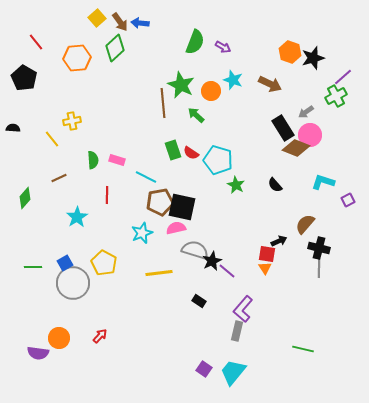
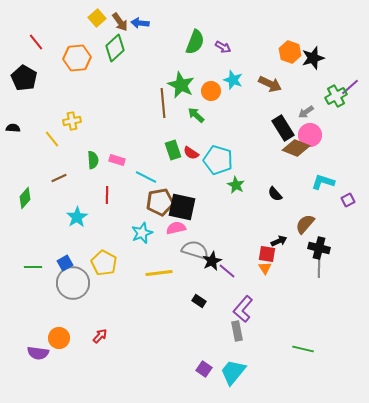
purple line at (343, 77): moved 7 px right, 10 px down
black semicircle at (275, 185): moved 9 px down
gray rectangle at (237, 331): rotated 24 degrees counterclockwise
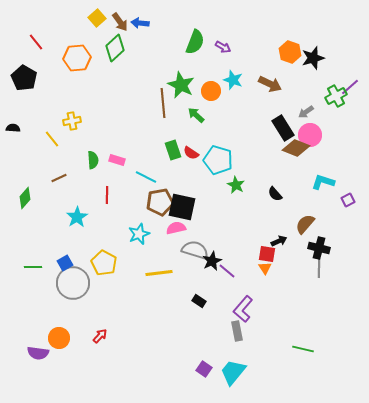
cyan star at (142, 233): moved 3 px left, 1 px down
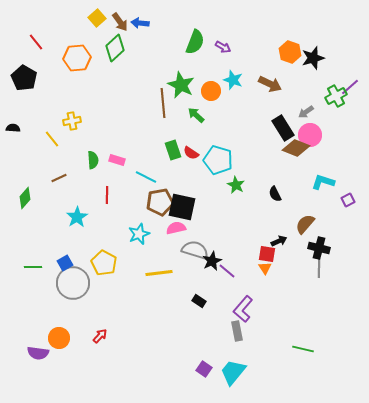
black semicircle at (275, 194): rotated 14 degrees clockwise
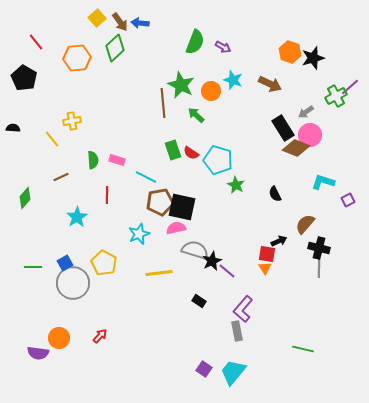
brown line at (59, 178): moved 2 px right, 1 px up
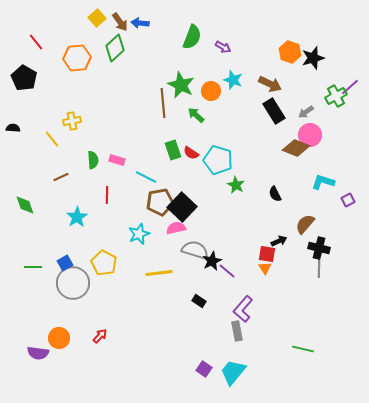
green semicircle at (195, 42): moved 3 px left, 5 px up
black rectangle at (283, 128): moved 9 px left, 17 px up
green diamond at (25, 198): moved 7 px down; rotated 60 degrees counterclockwise
black square at (182, 207): rotated 32 degrees clockwise
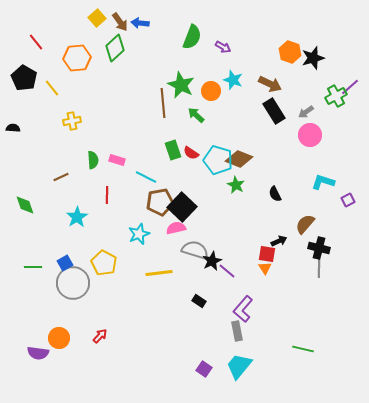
yellow line at (52, 139): moved 51 px up
brown diamond at (296, 148): moved 57 px left, 11 px down
cyan trapezoid at (233, 372): moved 6 px right, 6 px up
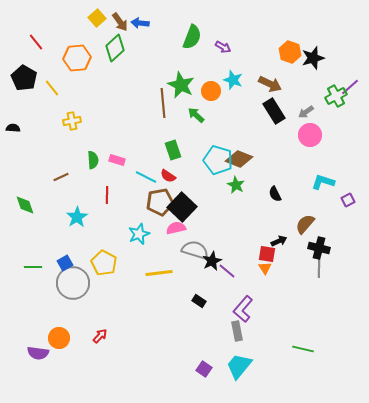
red semicircle at (191, 153): moved 23 px left, 23 px down
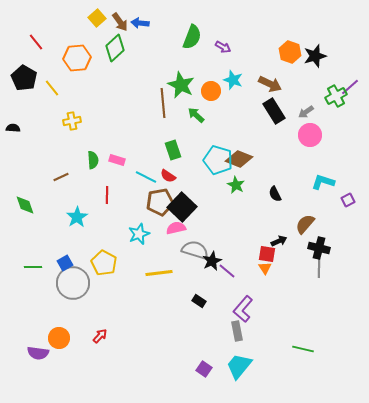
black star at (313, 58): moved 2 px right, 2 px up
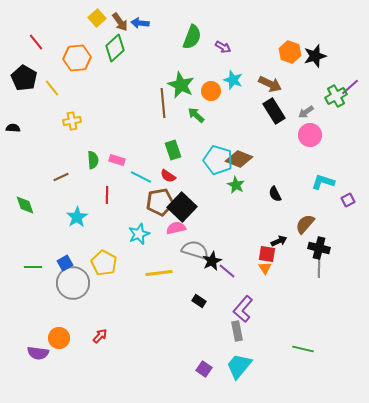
cyan line at (146, 177): moved 5 px left
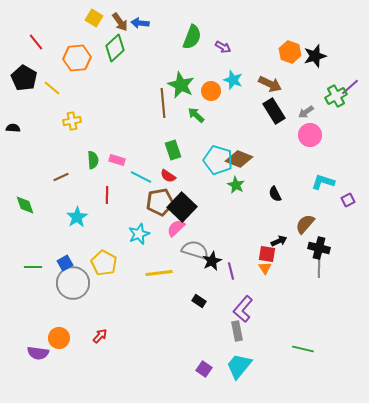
yellow square at (97, 18): moved 3 px left; rotated 18 degrees counterclockwise
yellow line at (52, 88): rotated 12 degrees counterclockwise
pink semicircle at (176, 228): rotated 30 degrees counterclockwise
purple line at (227, 271): moved 4 px right; rotated 36 degrees clockwise
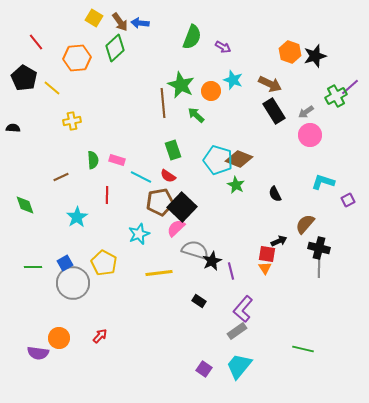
gray rectangle at (237, 331): rotated 66 degrees clockwise
